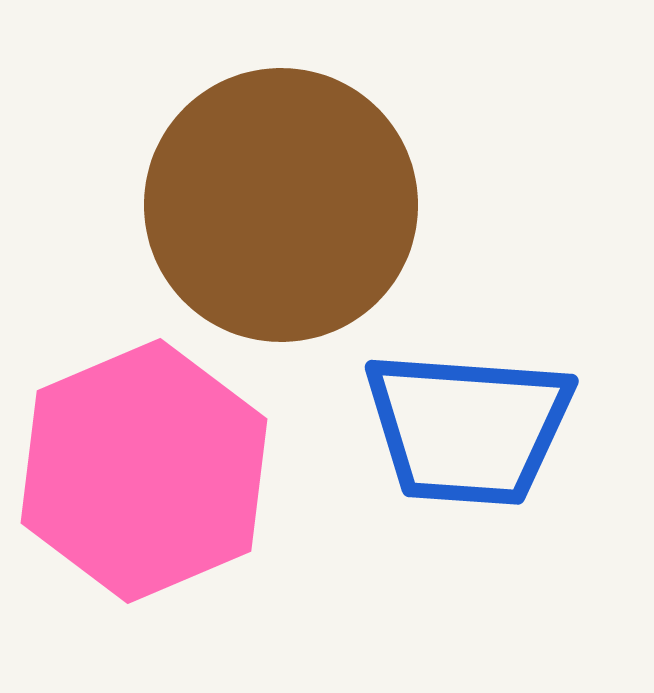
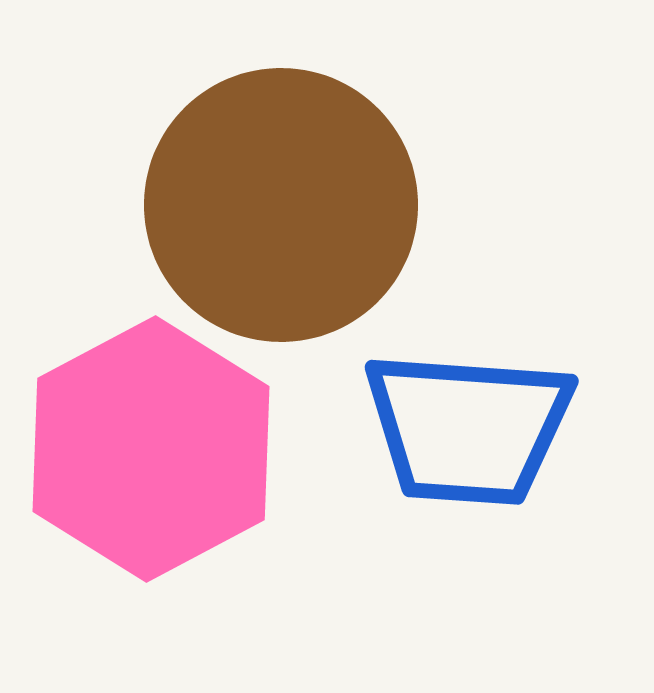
pink hexagon: moved 7 px right, 22 px up; rotated 5 degrees counterclockwise
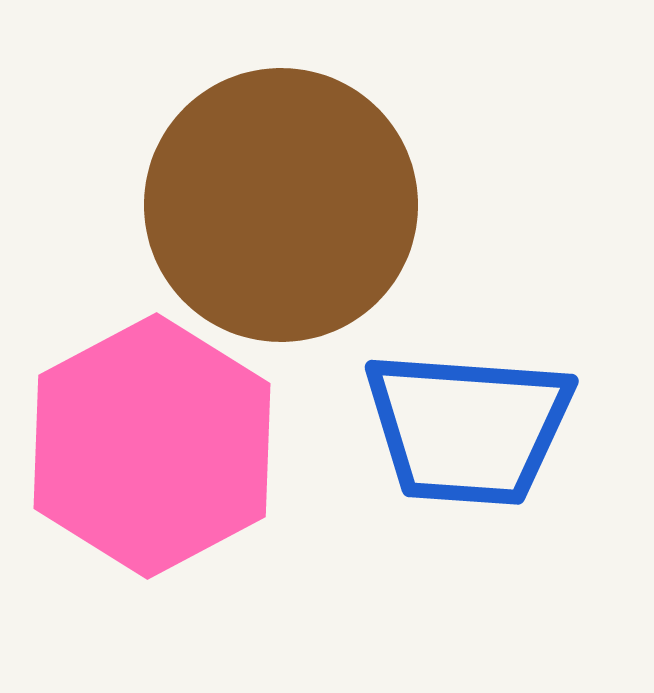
pink hexagon: moved 1 px right, 3 px up
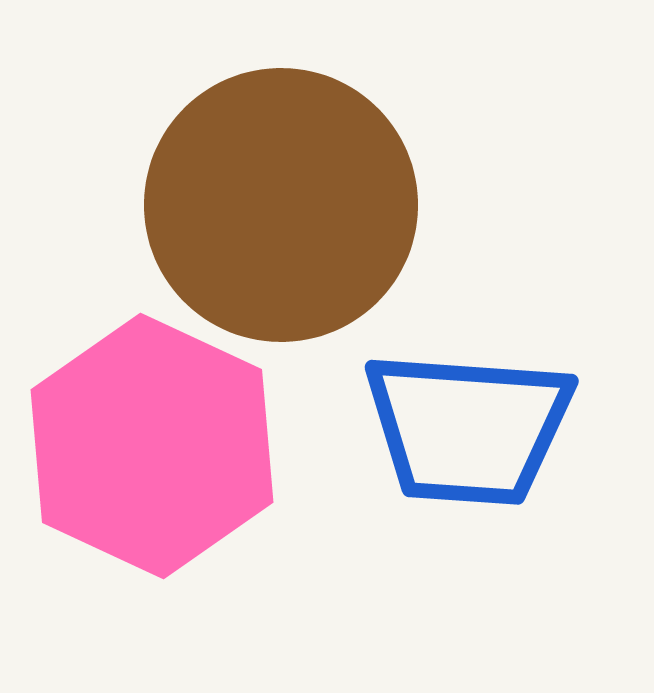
pink hexagon: rotated 7 degrees counterclockwise
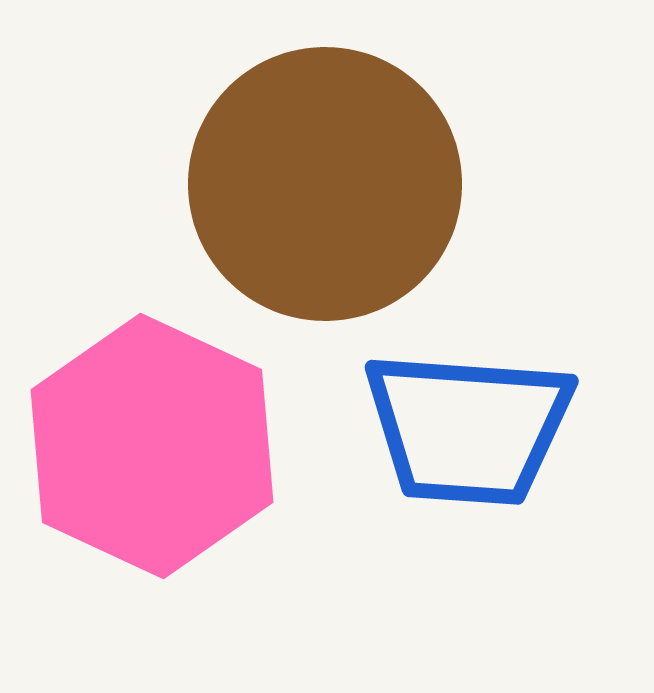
brown circle: moved 44 px right, 21 px up
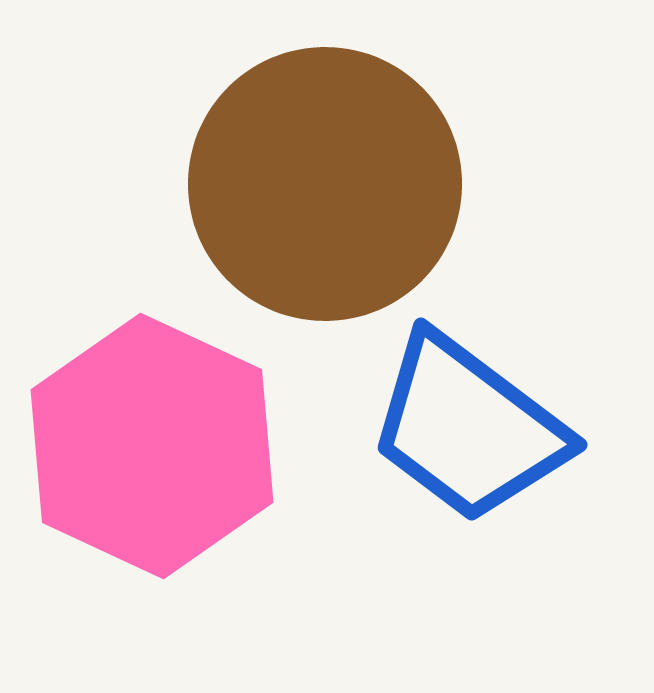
blue trapezoid: rotated 33 degrees clockwise
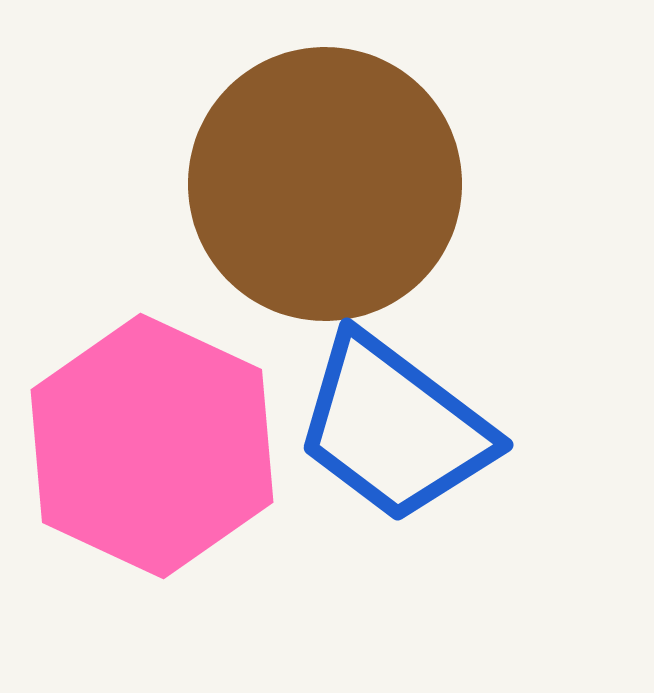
blue trapezoid: moved 74 px left
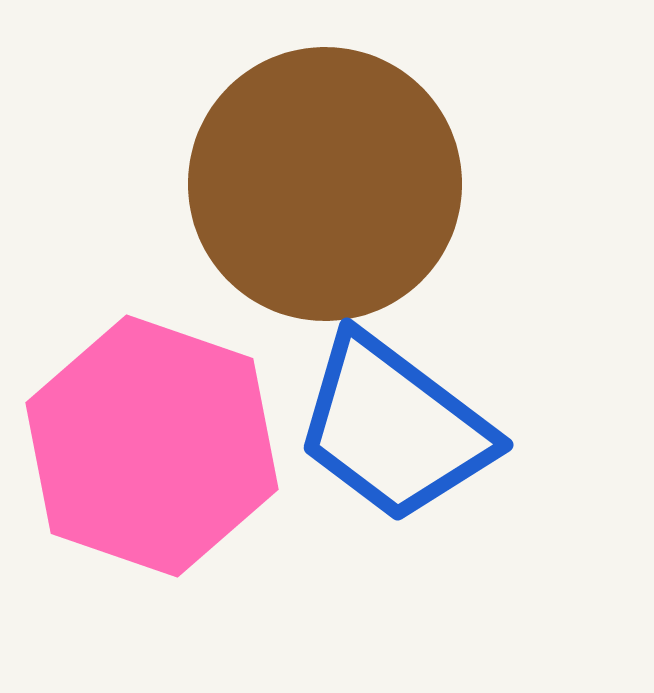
pink hexagon: rotated 6 degrees counterclockwise
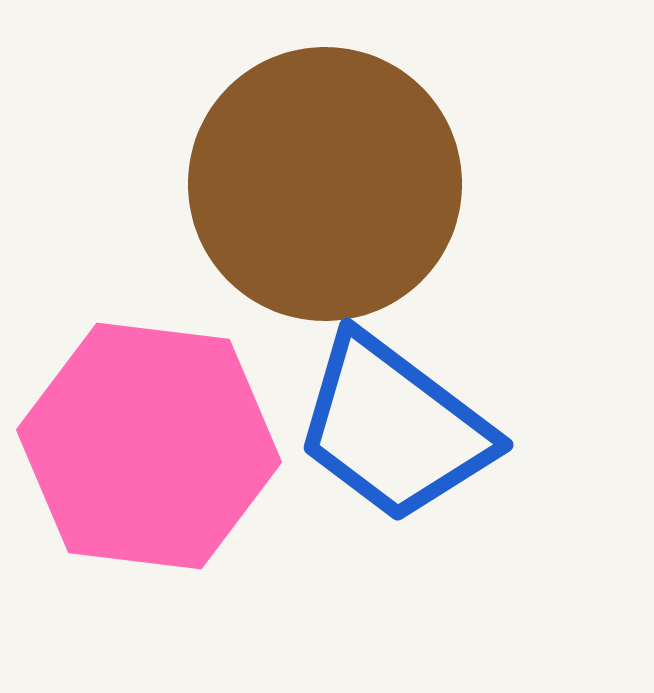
pink hexagon: moved 3 px left; rotated 12 degrees counterclockwise
